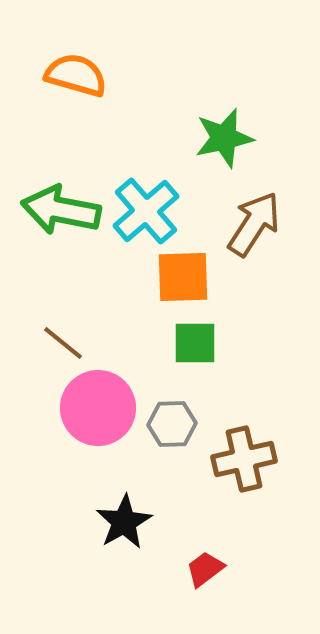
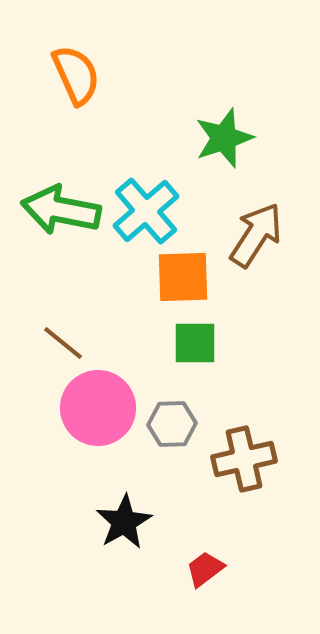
orange semicircle: rotated 50 degrees clockwise
green star: rotated 6 degrees counterclockwise
brown arrow: moved 2 px right, 11 px down
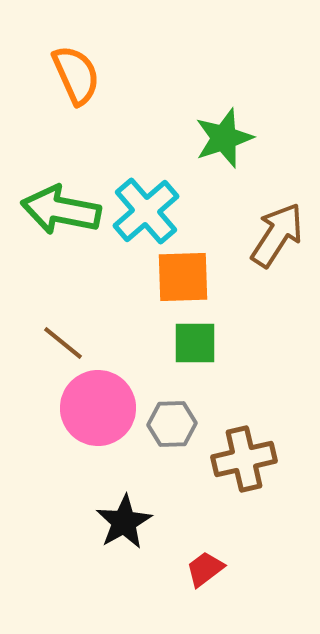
brown arrow: moved 21 px right
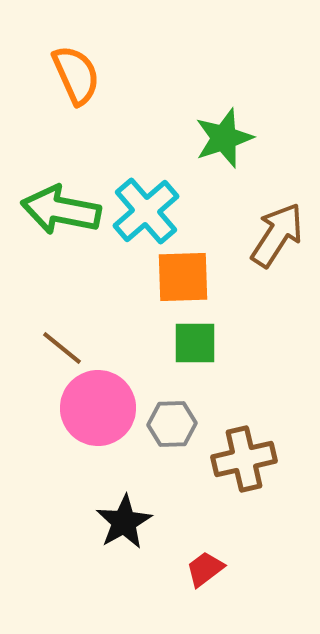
brown line: moved 1 px left, 5 px down
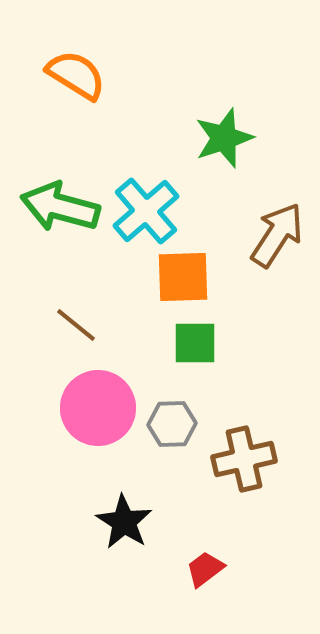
orange semicircle: rotated 34 degrees counterclockwise
green arrow: moved 1 px left, 3 px up; rotated 4 degrees clockwise
brown line: moved 14 px right, 23 px up
black star: rotated 10 degrees counterclockwise
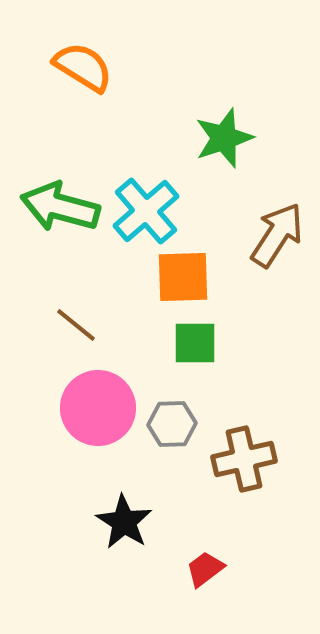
orange semicircle: moved 7 px right, 8 px up
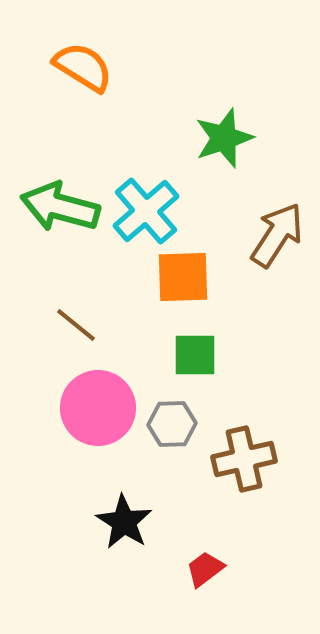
green square: moved 12 px down
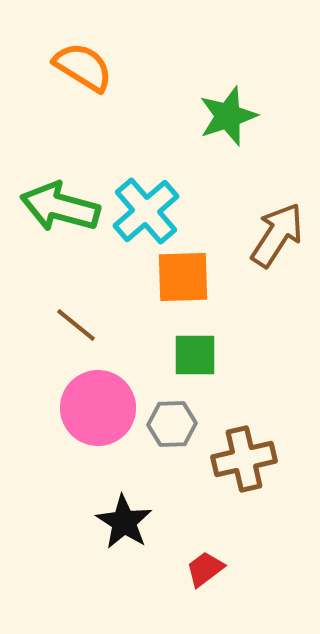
green star: moved 4 px right, 22 px up
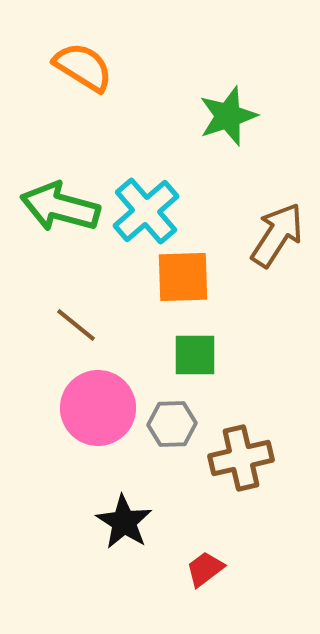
brown cross: moved 3 px left, 1 px up
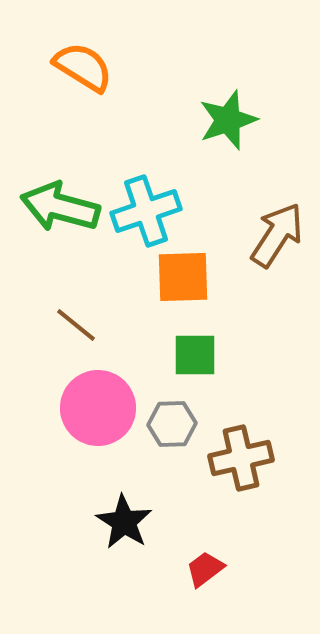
green star: moved 4 px down
cyan cross: rotated 22 degrees clockwise
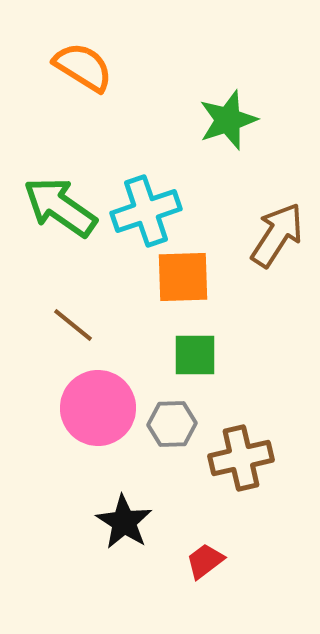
green arrow: rotated 20 degrees clockwise
brown line: moved 3 px left
red trapezoid: moved 8 px up
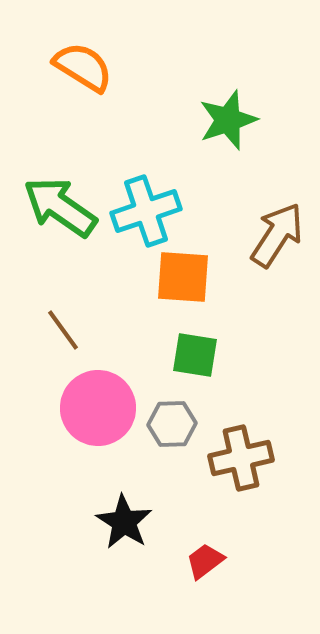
orange square: rotated 6 degrees clockwise
brown line: moved 10 px left, 5 px down; rotated 15 degrees clockwise
green square: rotated 9 degrees clockwise
